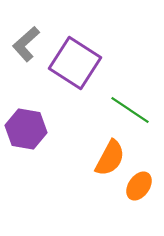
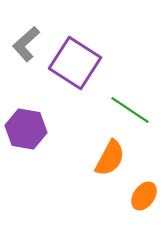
orange ellipse: moved 5 px right, 10 px down
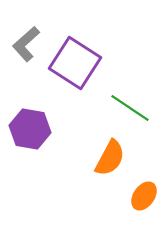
green line: moved 2 px up
purple hexagon: moved 4 px right
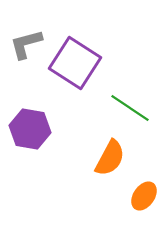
gray L-shape: rotated 27 degrees clockwise
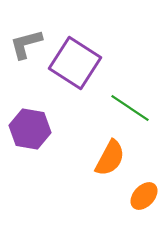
orange ellipse: rotated 8 degrees clockwise
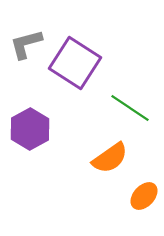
purple hexagon: rotated 21 degrees clockwise
orange semicircle: rotated 27 degrees clockwise
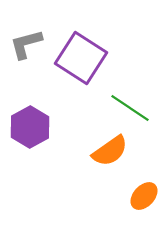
purple square: moved 6 px right, 5 px up
purple hexagon: moved 2 px up
orange semicircle: moved 7 px up
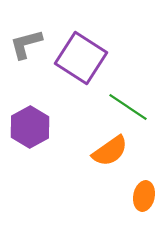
green line: moved 2 px left, 1 px up
orange ellipse: rotated 32 degrees counterclockwise
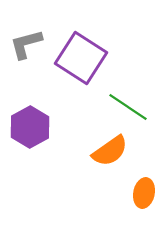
orange ellipse: moved 3 px up
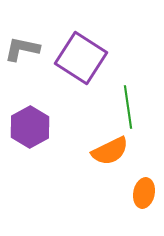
gray L-shape: moved 4 px left, 5 px down; rotated 27 degrees clockwise
green line: rotated 48 degrees clockwise
orange semicircle: rotated 9 degrees clockwise
